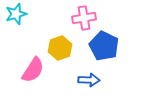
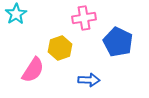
cyan star: rotated 15 degrees counterclockwise
blue pentagon: moved 14 px right, 4 px up
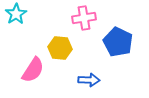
yellow hexagon: rotated 25 degrees clockwise
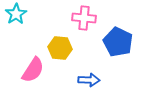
pink cross: rotated 15 degrees clockwise
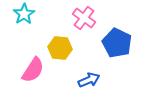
cyan star: moved 8 px right
pink cross: rotated 30 degrees clockwise
blue pentagon: moved 1 px left, 1 px down
blue arrow: rotated 25 degrees counterclockwise
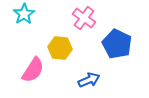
blue pentagon: moved 1 px down
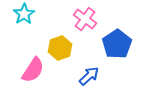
pink cross: moved 1 px right, 1 px down
blue pentagon: rotated 12 degrees clockwise
yellow hexagon: rotated 25 degrees counterclockwise
blue arrow: moved 4 px up; rotated 20 degrees counterclockwise
